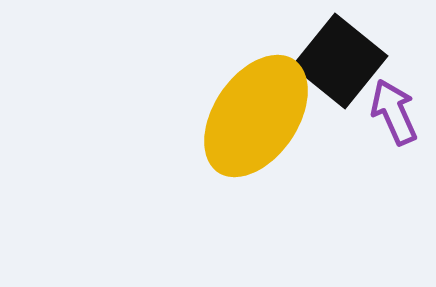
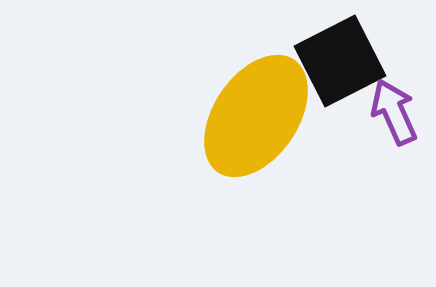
black square: rotated 24 degrees clockwise
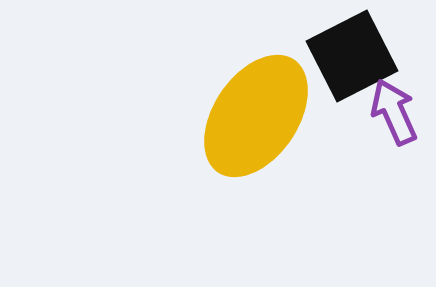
black square: moved 12 px right, 5 px up
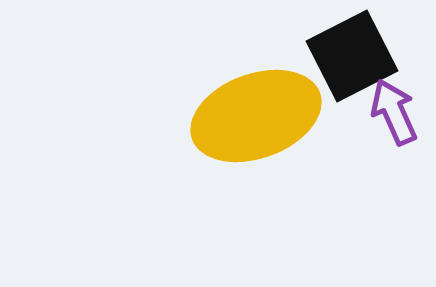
yellow ellipse: rotated 36 degrees clockwise
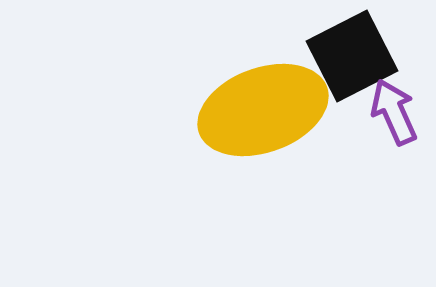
yellow ellipse: moved 7 px right, 6 px up
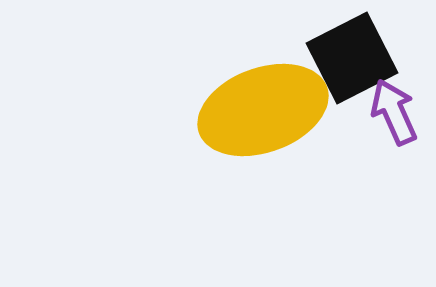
black square: moved 2 px down
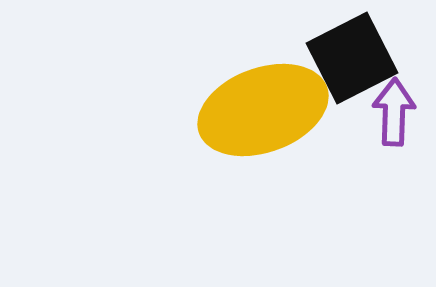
purple arrow: rotated 26 degrees clockwise
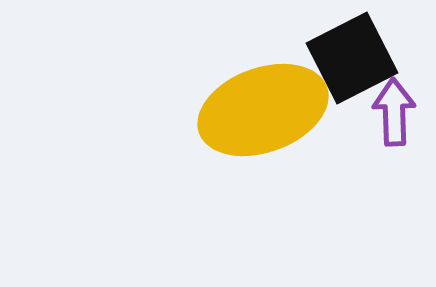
purple arrow: rotated 4 degrees counterclockwise
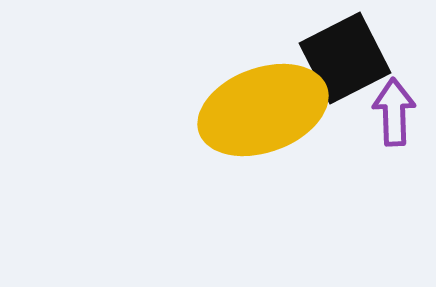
black square: moved 7 px left
